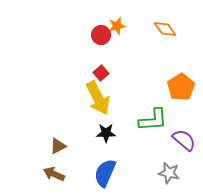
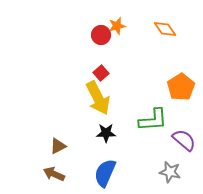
gray star: moved 1 px right, 1 px up
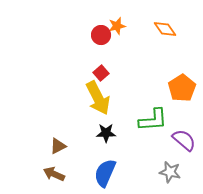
orange pentagon: moved 1 px right, 1 px down
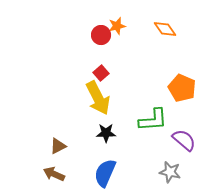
orange pentagon: rotated 16 degrees counterclockwise
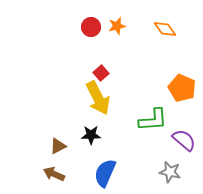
red circle: moved 10 px left, 8 px up
black star: moved 15 px left, 2 px down
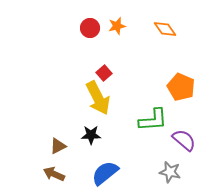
red circle: moved 1 px left, 1 px down
red square: moved 3 px right
orange pentagon: moved 1 px left, 1 px up
blue semicircle: rotated 28 degrees clockwise
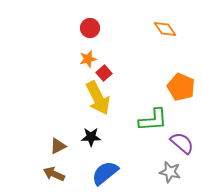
orange star: moved 29 px left, 33 px down
black star: moved 2 px down
purple semicircle: moved 2 px left, 3 px down
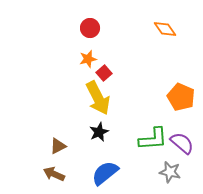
orange pentagon: moved 10 px down
green L-shape: moved 19 px down
black star: moved 8 px right, 5 px up; rotated 24 degrees counterclockwise
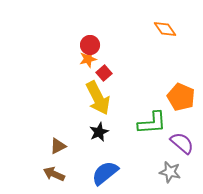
red circle: moved 17 px down
green L-shape: moved 1 px left, 16 px up
